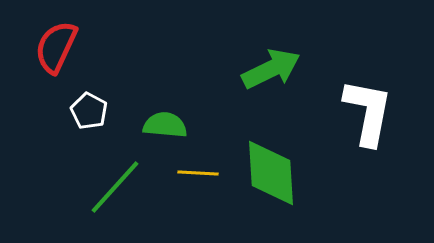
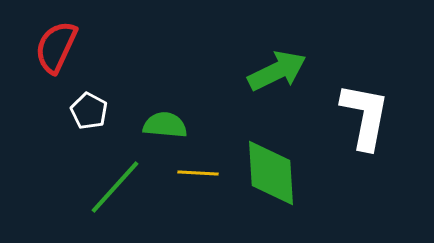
green arrow: moved 6 px right, 2 px down
white L-shape: moved 3 px left, 4 px down
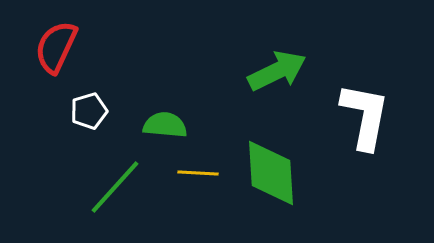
white pentagon: rotated 27 degrees clockwise
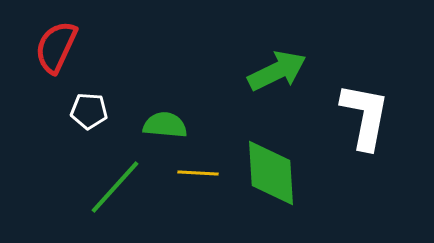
white pentagon: rotated 21 degrees clockwise
